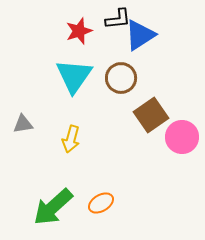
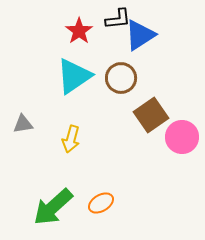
red star: rotated 16 degrees counterclockwise
cyan triangle: rotated 21 degrees clockwise
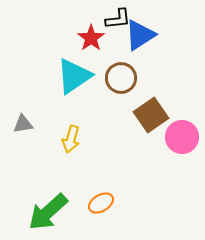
red star: moved 12 px right, 7 px down
green arrow: moved 5 px left, 5 px down
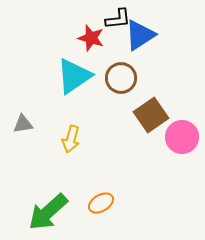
red star: rotated 20 degrees counterclockwise
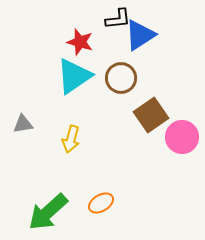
red star: moved 11 px left, 4 px down
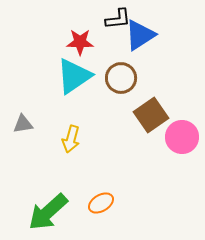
red star: rotated 16 degrees counterclockwise
